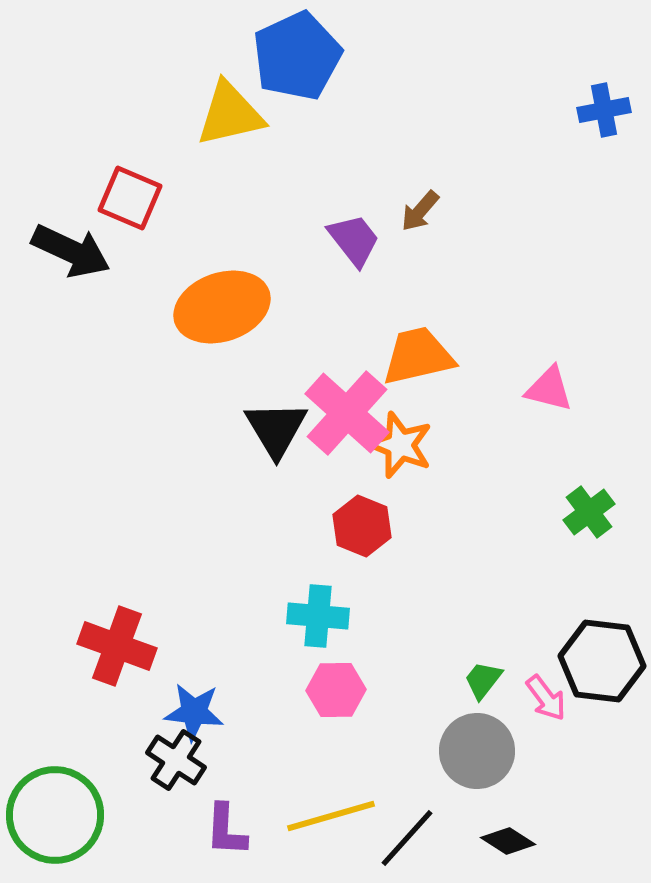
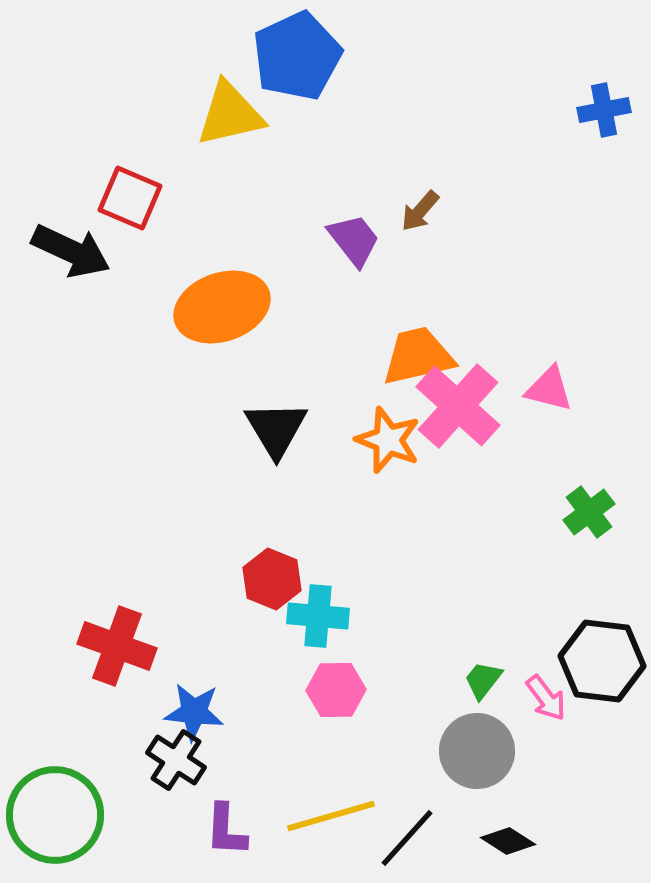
pink cross: moved 111 px right, 7 px up
orange star: moved 12 px left, 5 px up
red hexagon: moved 90 px left, 53 px down
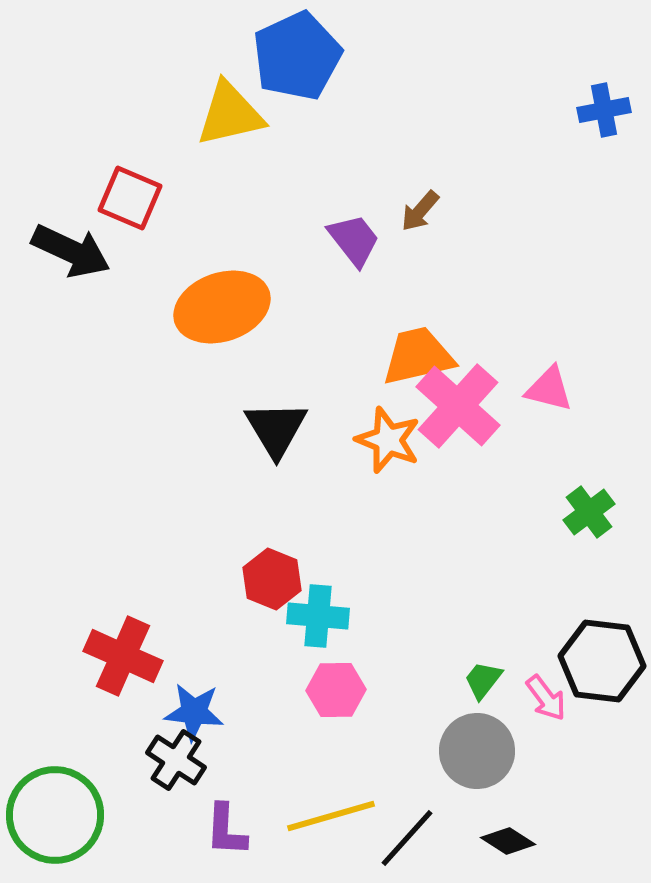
red cross: moved 6 px right, 10 px down; rotated 4 degrees clockwise
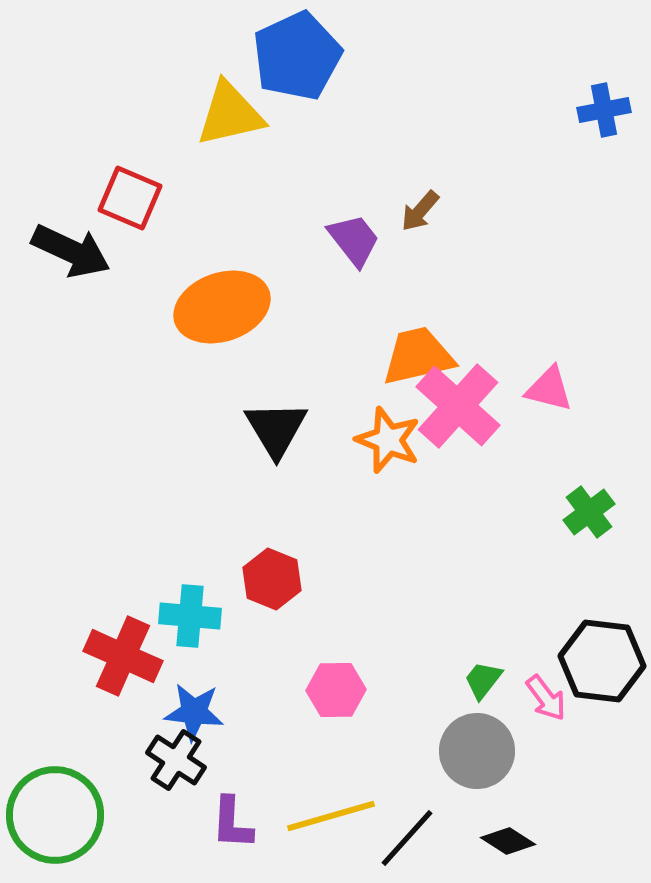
cyan cross: moved 128 px left
purple L-shape: moved 6 px right, 7 px up
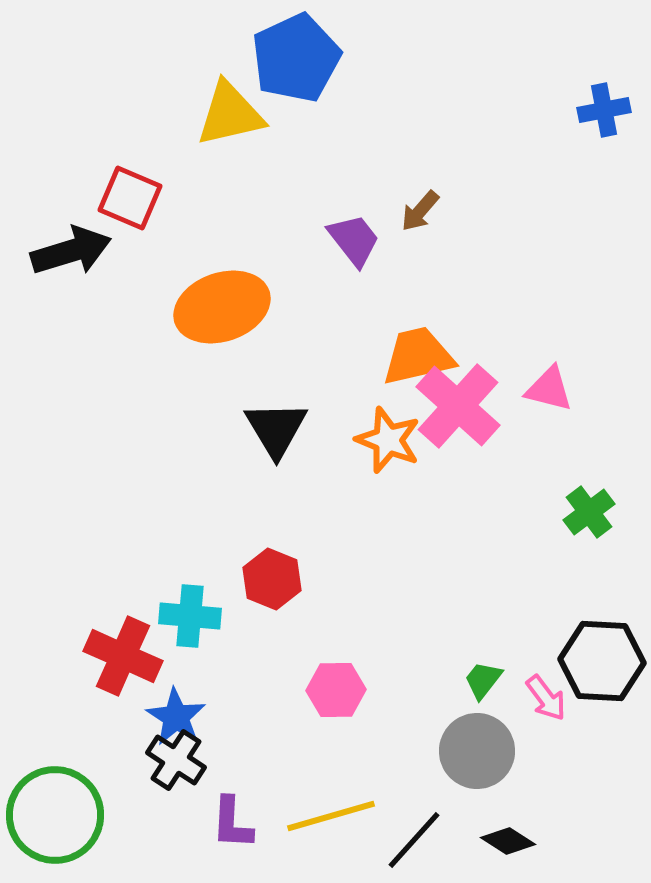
blue pentagon: moved 1 px left, 2 px down
black arrow: rotated 42 degrees counterclockwise
black hexagon: rotated 4 degrees counterclockwise
blue star: moved 18 px left, 5 px down; rotated 26 degrees clockwise
black line: moved 7 px right, 2 px down
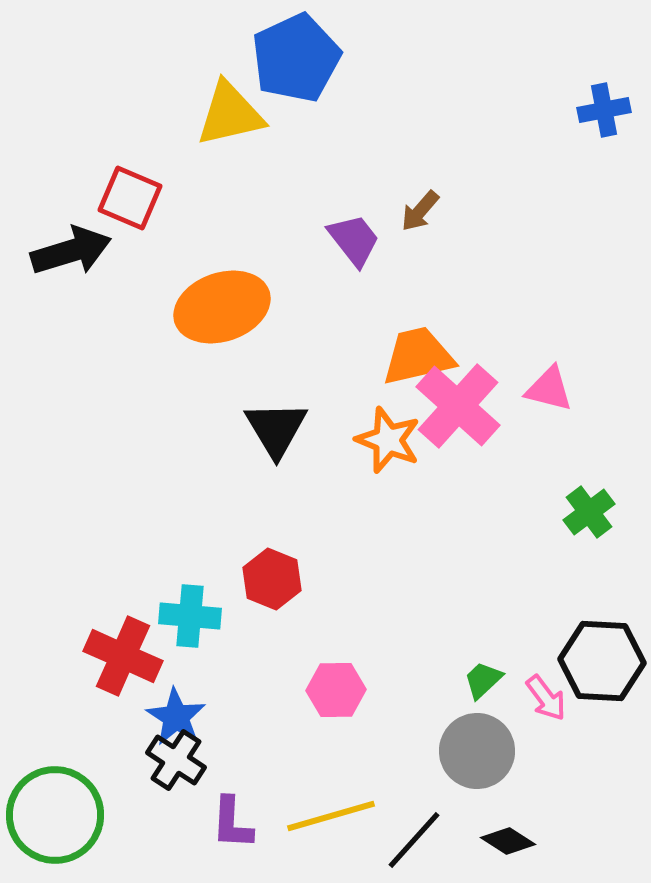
green trapezoid: rotated 9 degrees clockwise
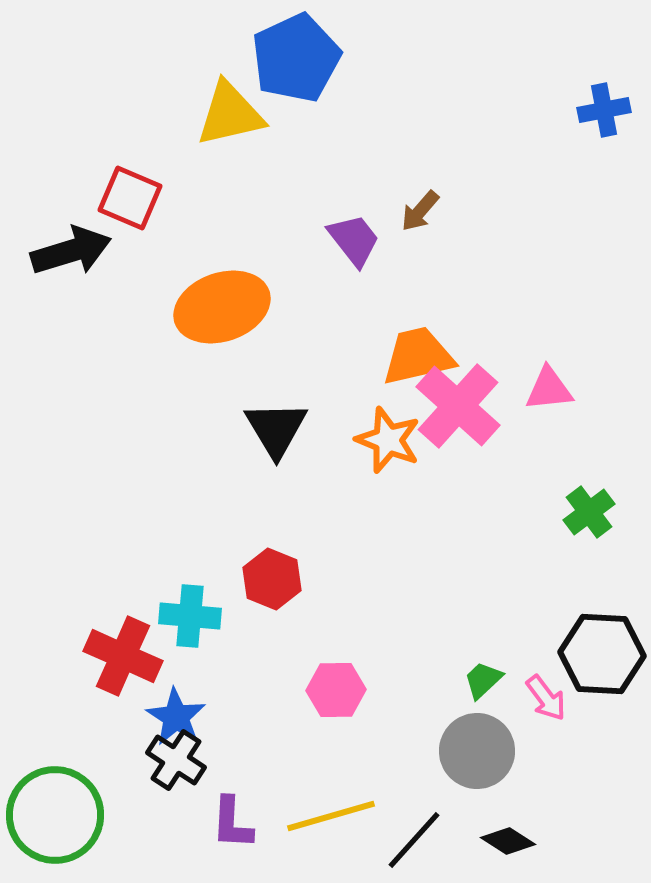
pink triangle: rotated 20 degrees counterclockwise
black hexagon: moved 7 px up
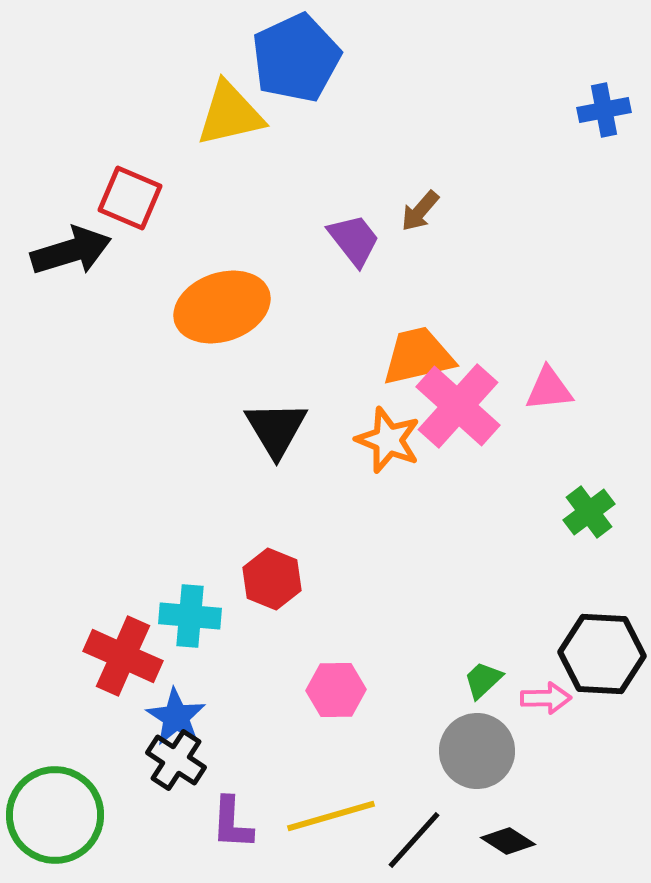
pink arrow: rotated 54 degrees counterclockwise
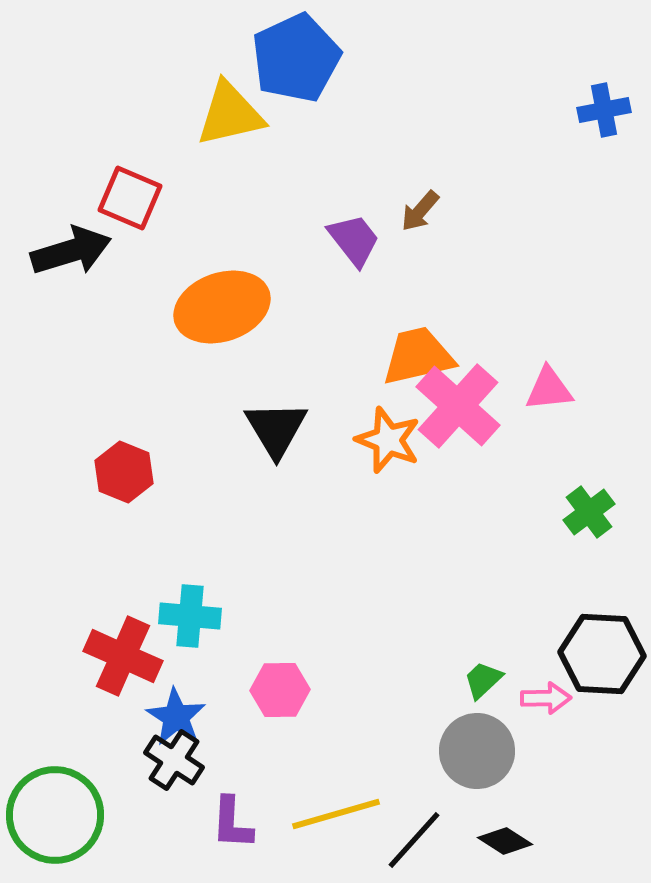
red hexagon: moved 148 px left, 107 px up
pink hexagon: moved 56 px left
black cross: moved 2 px left
yellow line: moved 5 px right, 2 px up
black diamond: moved 3 px left
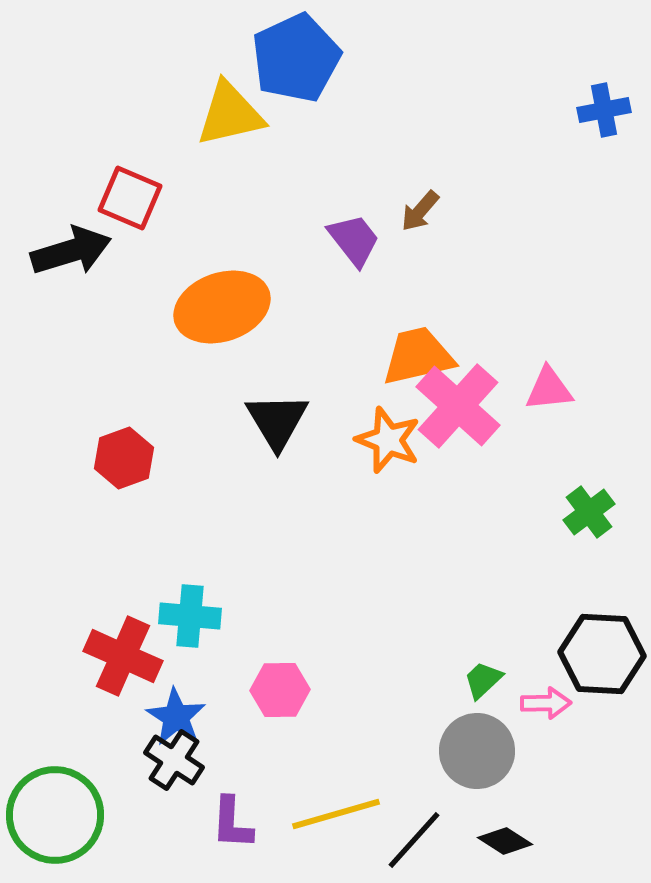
black triangle: moved 1 px right, 8 px up
red hexagon: moved 14 px up; rotated 18 degrees clockwise
pink arrow: moved 5 px down
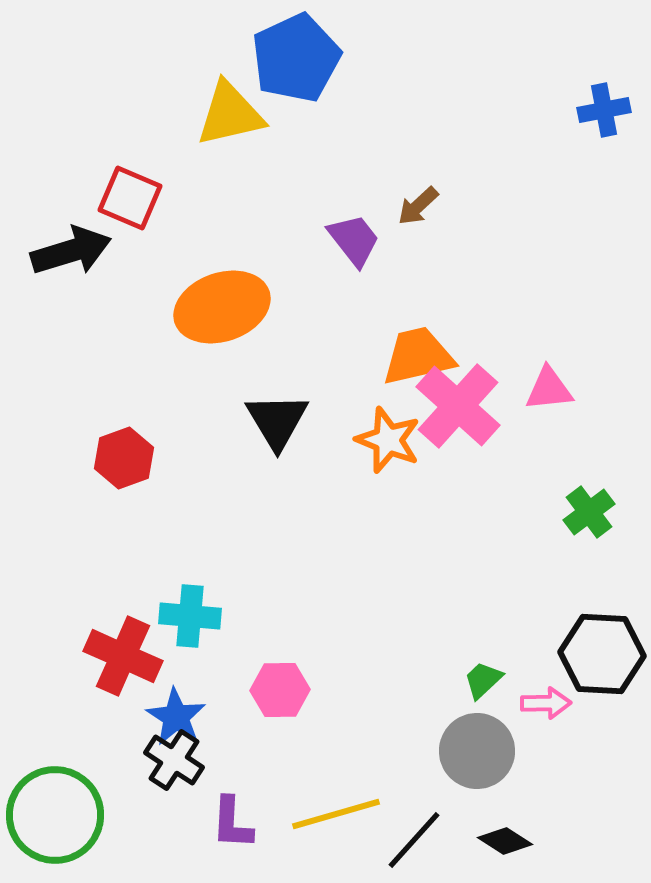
brown arrow: moved 2 px left, 5 px up; rotated 6 degrees clockwise
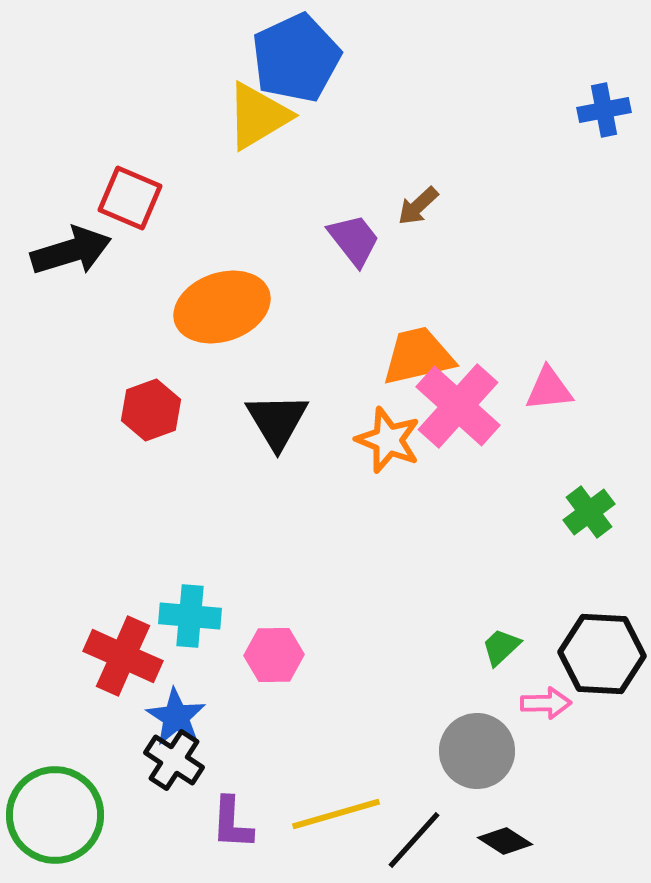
yellow triangle: moved 28 px right, 2 px down; rotated 18 degrees counterclockwise
red hexagon: moved 27 px right, 48 px up
green trapezoid: moved 18 px right, 33 px up
pink hexagon: moved 6 px left, 35 px up
